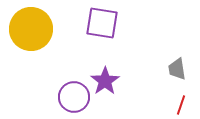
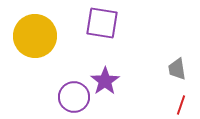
yellow circle: moved 4 px right, 7 px down
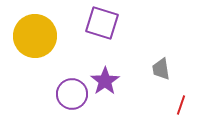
purple square: rotated 8 degrees clockwise
gray trapezoid: moved 16 px left
purple circle: moved 2 px left, 3 px up
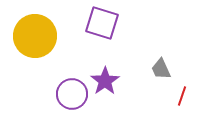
gray trapezoid: rotated 15 degrees counterclockwise
red line: moved 1 px right, 9 px up
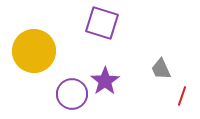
yellow circle: moved 1 px left, 15 px down
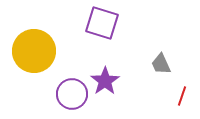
gray trapezoid: moved 5 px up
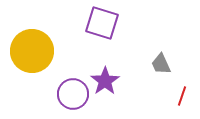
yellow circle: moved 2 px left
purple circle: moved 1 px right
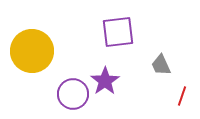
purple square: moved 16 px right, 9 px down; rotated 24 degrees counterclockwise
gray trapezoid: moved 1 px down
